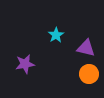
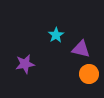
purple triangle: moved 5 px left, 1 px down
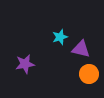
cyan star: moved 4 px right, 2 px down; rotated 14 degrees clockwise
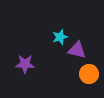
purple triangle: moved 4 px left, 1 px down
purple star: rotated 12 degrees clockwise
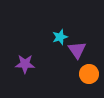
purple triangle: rotated 42 degrees clockwise
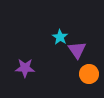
cyan star: rotated 21 degrees counterclockwise
purple star: moved 4 px down
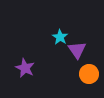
purple star: rotated 24 degrees clockwise
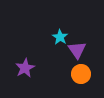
purple star: rotated 18 degrees clockwise
orange circle: moved 8 px left
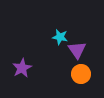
cyan star: rotated 21 degrees counterclockwise
purple star: moved 3 px left
